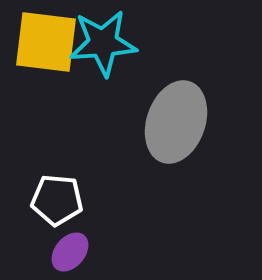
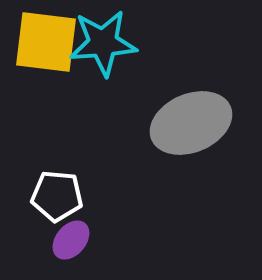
gray ellipse: moved 15 px right, 1 px down; rotated 48 degrees clockwise
white pentagon: moved 4 px up
purple ellipse: moved 1 px right, 12 px up
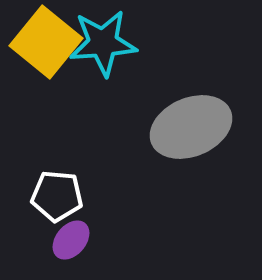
yellow square: rotated 32 degrees clockwise
gray ellipse: moved 4 px down
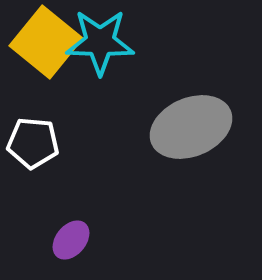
cyan star: moved 3 px left, 1 px up; rotated 6 degrees clockwise
white pentagon: moved 24 px left, 53 px up
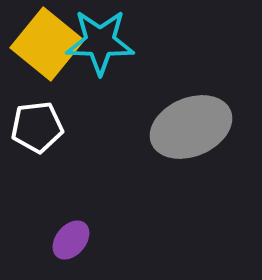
yellow square: moved 1 px right, 2 px down
white pentagon: moved 4 px right, 16 px up; rotated 12 degrees counterclockwise
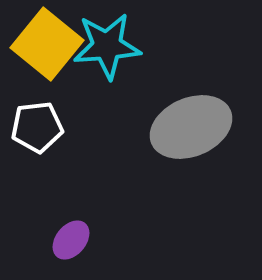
cyan star: moved 7 px right, 4 px down; rotated 6 degrees counterclockwise
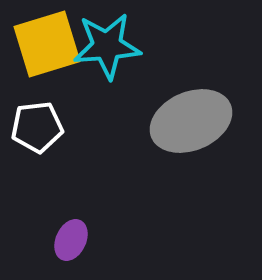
yellow square: rotated 34 degrees clockwise
gray ellipse: moved 6 px up
purple ellipse: rotated 15 degrees counterclockwise
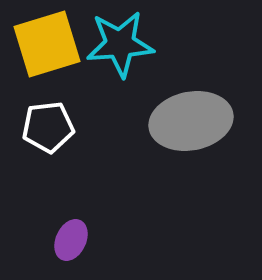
cyan star: moved 13 px right, 2 px up
gray ellipse: rotated 12 degrees clockwise
white pentagon: moved 11 px right
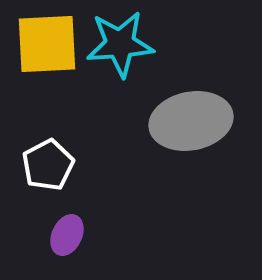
yellow square: rotated 14 degrees clockwise
white pentagon: moved 38 px down; rotated 21 degrees counterclockwise
purple ellipse: moved 4 px left, 5 px up
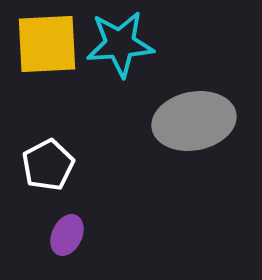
gray ellipse: moved 3 px right
